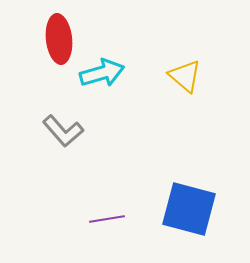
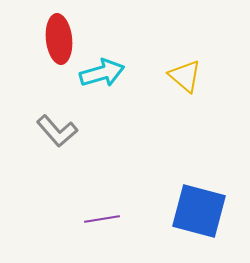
gray L-shape: moved 6 px left
blue square: moved 10 px right, 2 px down
purple line: moved 5 px left
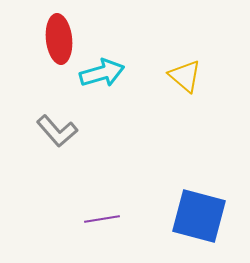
blue square: moved 5 px down
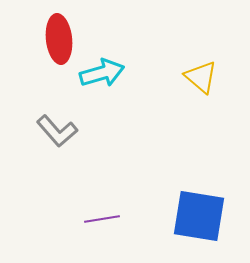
yellow triangle: moved 16 px right, 1 px down
blue square: rotated 6 degrees counterclockwise
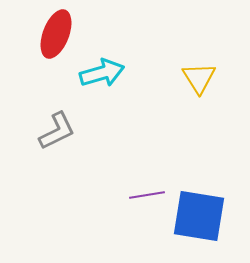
red ellipse: moved 3 px left, 5 px up; rotated 27 degrees clockwise
yellow triangle: moved 2 px left, 1 px down; rotated 18 degrees clockwise
gray L-shape: rotated 75 degrees counterclockwise
purple line: moved 45 px right, 24 px up
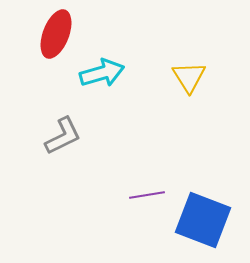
yellow triangle: moved 10 px left, 1 px up
gray L-shape: moved 6 px right, 5 px down
blue square: moved 4 px right, 4 px down; rotated 12 degrees clockwise
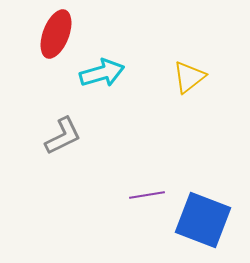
yellow triangle: rotated 24 degrees clockwise
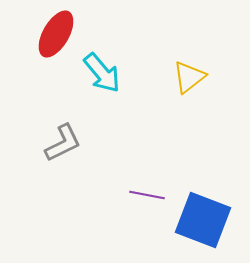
red ellipse: rotated 9 degrees clockwise
cyan arrow: rotated 66 degrees clockwise
gray L-shape: moved 7 px down
purple line: rotated 20 degrees clockwise
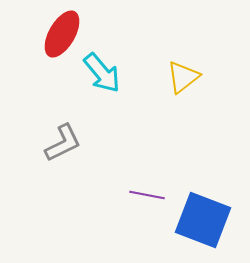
red ellipse: moved 6 px right
yellow triangle: moved 6 px left
